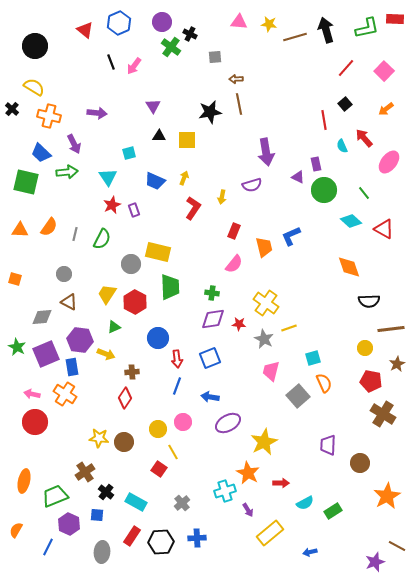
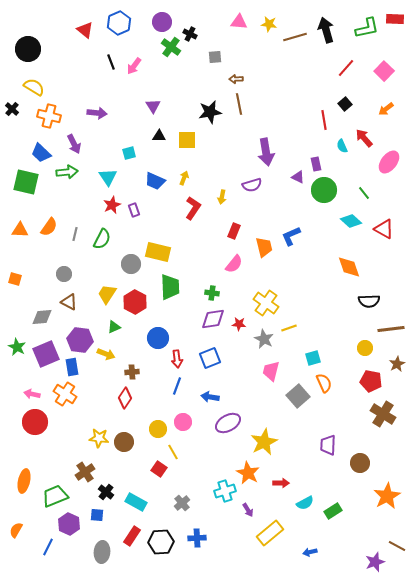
black circle at (35, 46): moved 7 px left, 3 px down
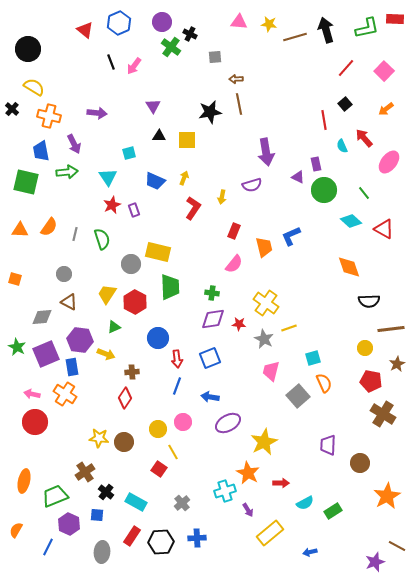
blue trapezoid at (41, 153): moved 2 px up; rotated 35 degrees clockwise
green semicircle at (102, 239): rotated 45 degrees counterclockwise
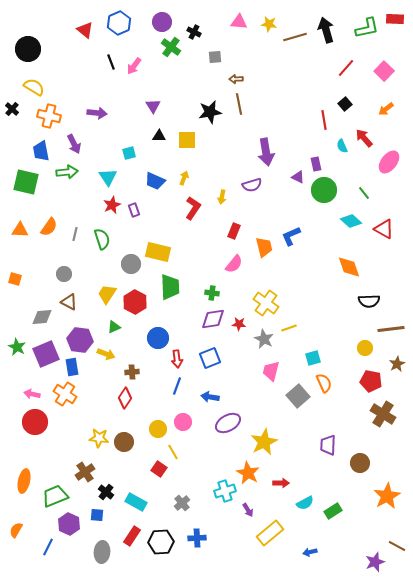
black cross at (190, 34): moved 4 px right, 2 px up
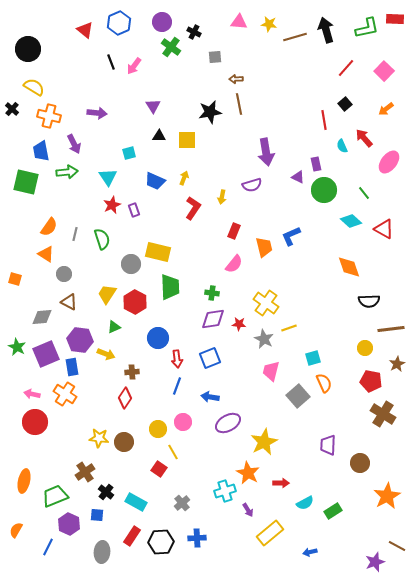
orange triangle at (20, 230): moved 26 px right, 24 px down; rotated 30 degrees clockwise
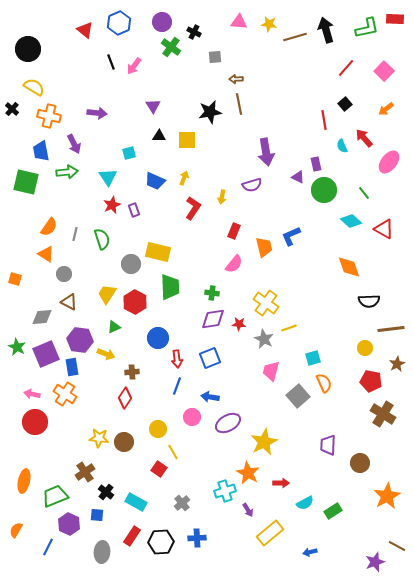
pink circle at (183, 422): moved 9 px right, 5 px up
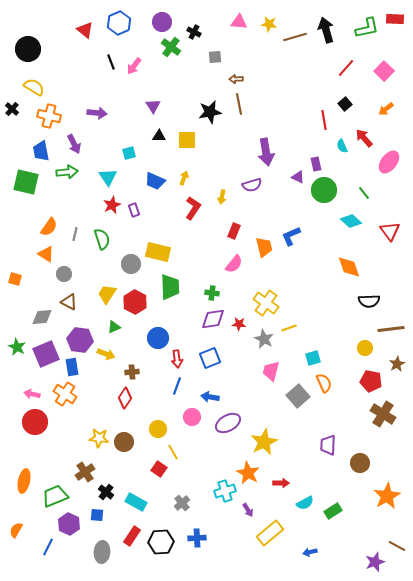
red triangle at (384, 229): moved 6 px right, 2 px down; rotated 25 degrees clockwise
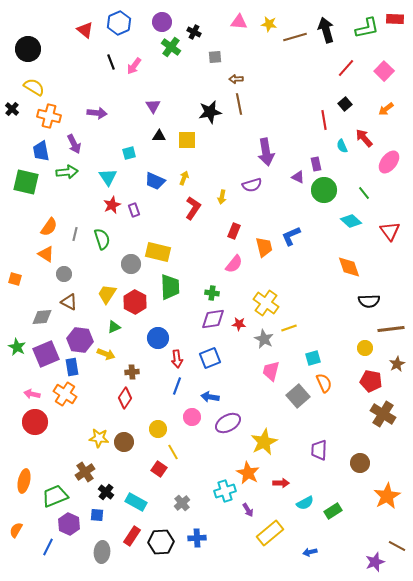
purple trapezoid at (328, 445): moved 9 px left, 5 px down
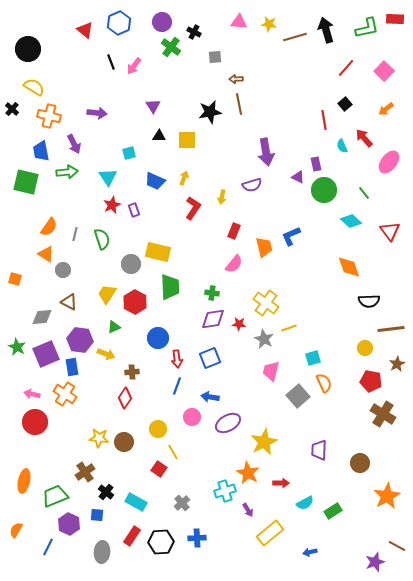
gray circle at (64, 274): moved 1 px left, 4 px up
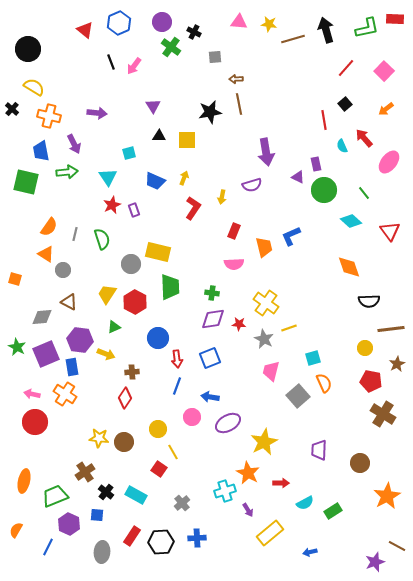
brown line at (295, 37): moved 2 px left, 2 px down
pink semicircle at (234, 264): rotated 48 degrees clockwise
cyan rectangle at (136, 502): moved 7 px up
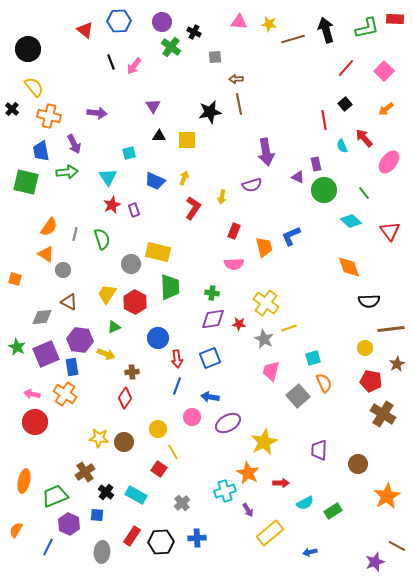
blue hexagon at (119, 23): moved 2 px up; rotated 20 degrees clockwise
yellow semicircle at (34, 87): rotated 20 degrees clockwise
brown circle at (360, 463): moved 2 px left, 1 px down
